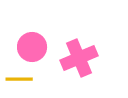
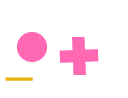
pink cross: moved 2 px up; rotated 21 degrees clockwise
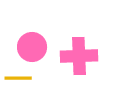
yellow line: moved 1 px left, 1 px up
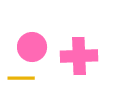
yellow line: moved 3 px right
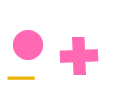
pink circle: moved 4 px left, 2 px up
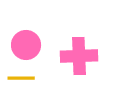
pink circle: moved 2 px left
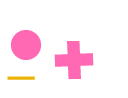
pink cross: moved 5 px left, 4 px down
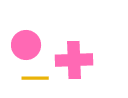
yellow line: moved 14 px right
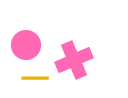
pink cross: rotated 21 degrees counterclockwise
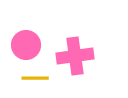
pink cross: moved 1 px right, 4 px up; rotated 15 degrees clockwise
